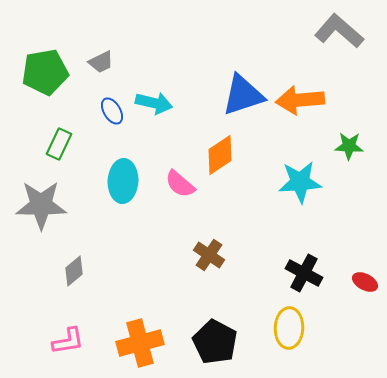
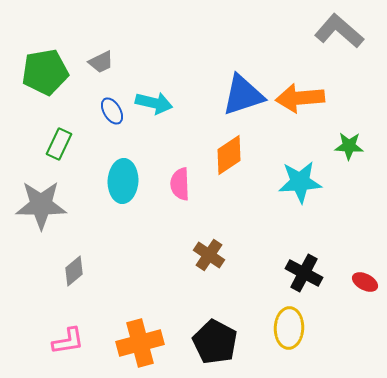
orange arrow: moved 2 px up
orange diamond: moved 9 px right
pink semicircle: rotated 48 degrees clockwise
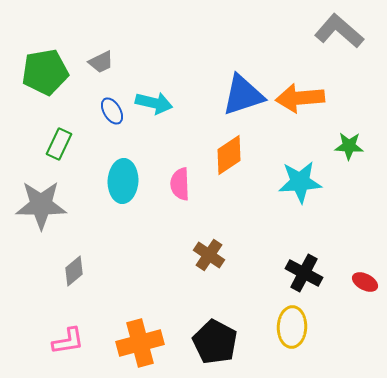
yellow ellipse: moved 3 px right, 1 px up
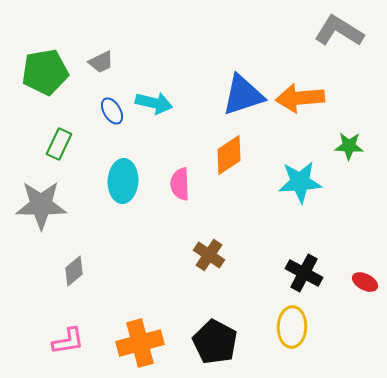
gray L-shape: rotated 9 degrees counterclockwise
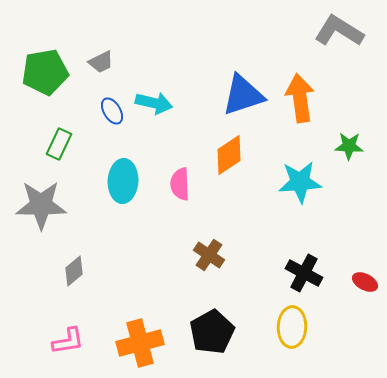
orange arrow: rotated 87 degrees clockwise
black pentagon: moved 3 px left, 10 px up; rotated 15 degrees clockwise
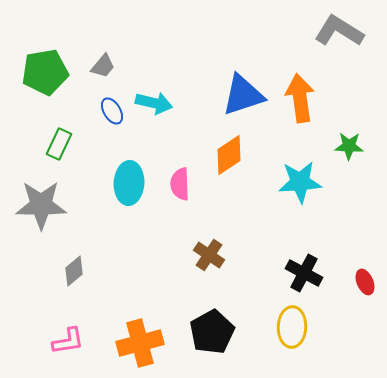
gray trapezoid: moved 2 px right, 4 px down; rotated 24 degrees counterclockwise
cyan ellipse: moved 6 px right, 2 px down
red ellipse: rotated 40 degrees clockwise
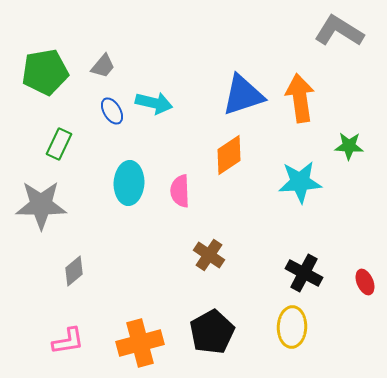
pink semicircle: moved 7 px down
